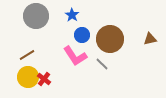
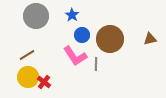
gray line: moved 6 px left; rotated 48 degrees clockwise
red cross: moved 3 px down
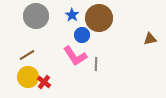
brown circle: moved 11 px left, 21 px up
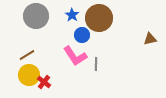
yellow circle: moved 1 px right, 2 px up
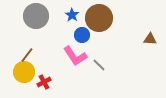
brown triangle: rotated 16 degrees clockwise
brown line: rotated 21 degrees counterclockwise
gray line: moved 3 px right, 1 px down; rotated 48 degrees counterclockwise
yellow circle: moved 5 px left, 3 px up
red cross: rotated 24 degrees clockwise
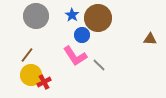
brown circle: moved 1 px left
yellow circle: moved 7 px right, 3 px down
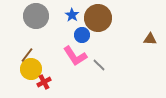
yellow circle: moved 6 px up
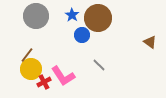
brown triangle: moved 3 px down; rotated 32 degrees clockwise
pink L-shape: moved 12 px left, 20 px down
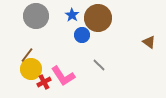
brown triangle: moved 1 px left
